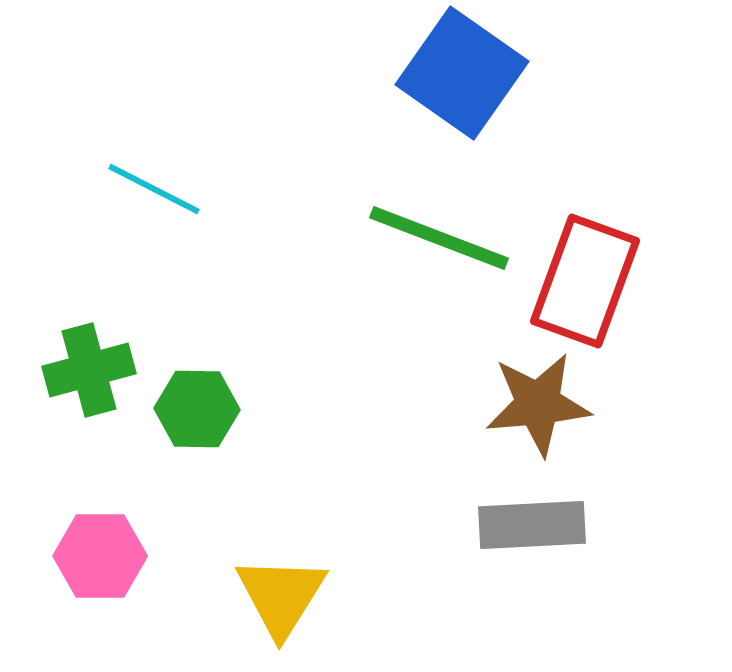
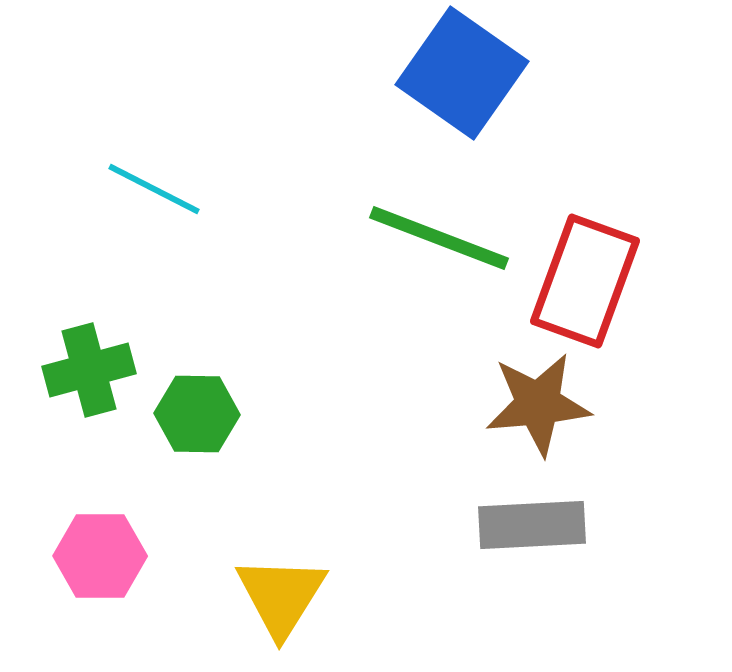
green hexagon: moved 5 px down
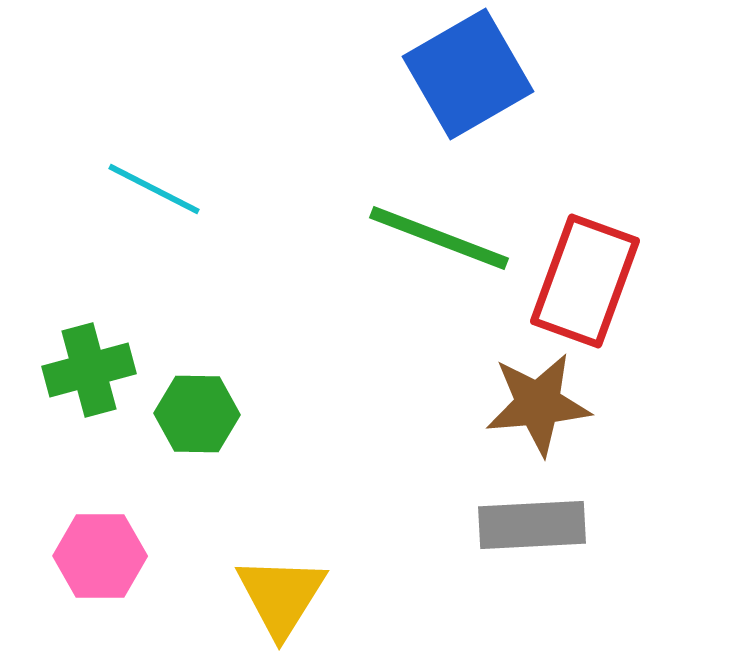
blue square: moved 6 px right, 1 px down; rotated 25 degrees clockwise
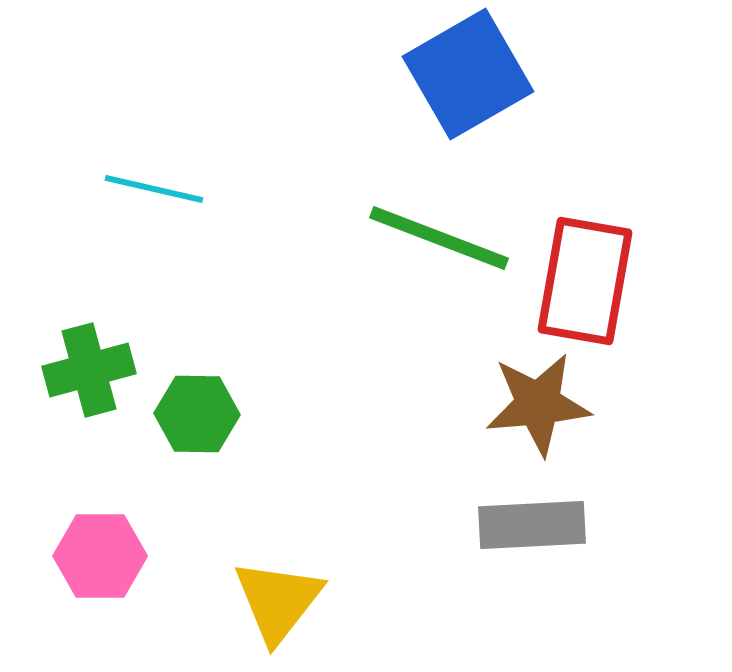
cyan line: rotated 14 degrees counterclockwise
red rectangle: rotated 10 degrees counterclockwise
yellow triangle: moved 3 px left, 5 px down; rotated 6 degrees clockwise
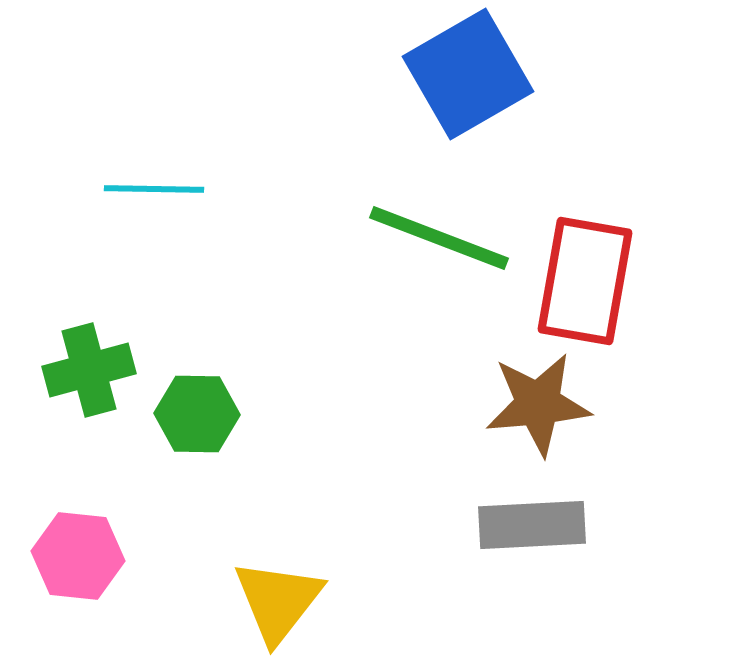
cyan line: rotated 12 degrees counterclockwise
pink hexagon: moved 22 px left; rotated 6 degrees clockwise
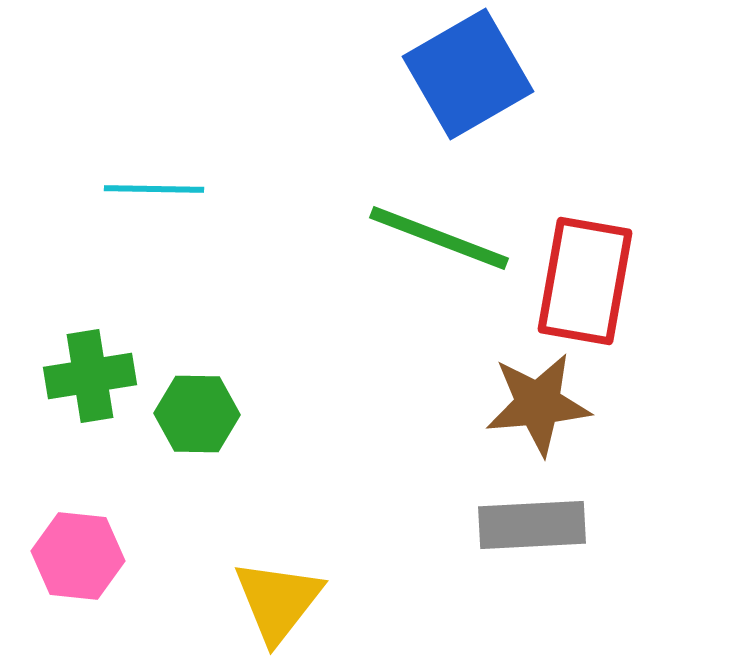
green cross: moved 1 px right, 6 px down; rotated 6 degrees clockwise
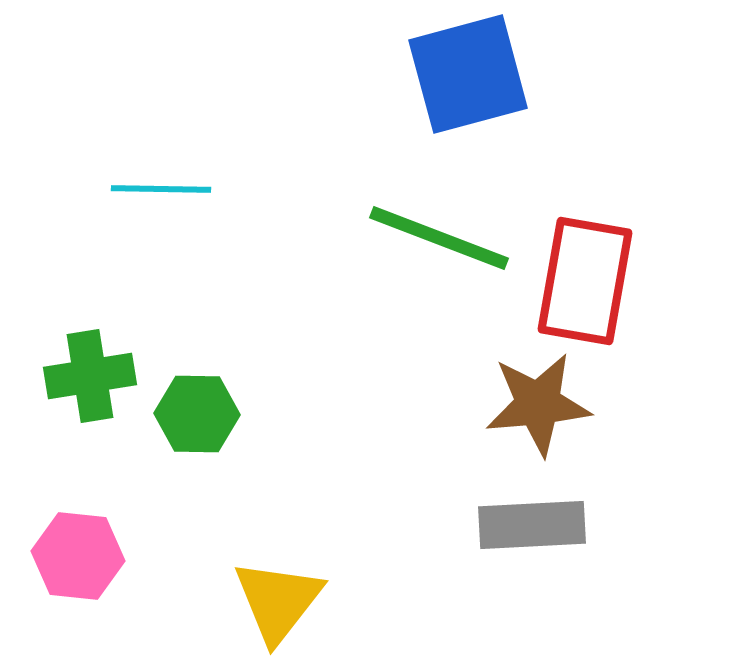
blue square: rotated 15 degrees clockwise
cyan line: moved 7 px right
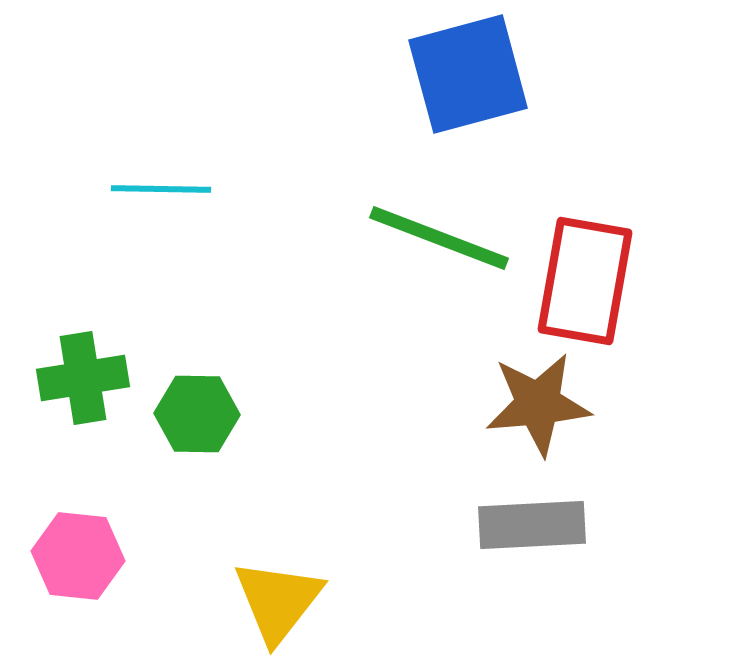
green cross: moved 7 px left, 2 px down
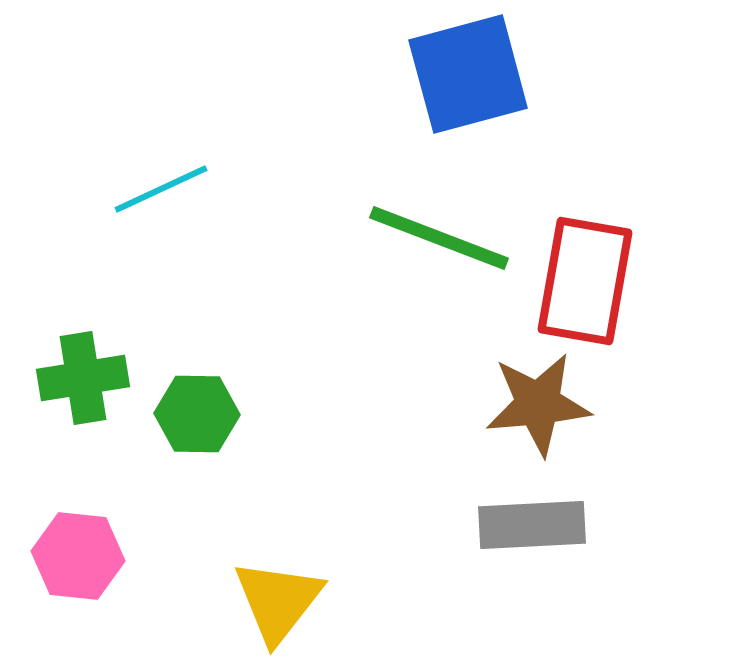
cyan line: rotated 26 degrees counterclockwise
